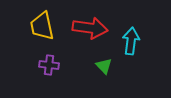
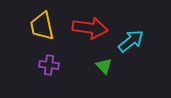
cyan arrow: rotated 44 degrees clockwise
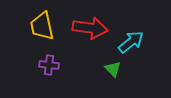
cyan arrow: moved 1 px down
green triangle: moved 9 px right, 3 px down
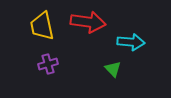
red arrow: moved 2 px left, 6 px up
cyan arrow: rotated 44 degrees clockwise
purple cross: moved 1 px left, 1 px up; rotated 24 degrees counterclockwise
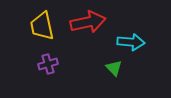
red arrow: rotated 20 degrees counterclockwise
green triangle: moved 1 px right, 1 px up
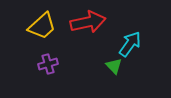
yellow trapezoid: rotated 120 degrees counterclockwise
cyan arrow: moved 1 px left, 2 px down; rotated 60 degrees counterclockwise
green triangle: moved 2 px up
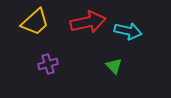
yellow trapezoid: moved 7 px left, 4 px up
cyan arrow: moved 2 px left, 13 px up; rotated 68 degrees clockwise
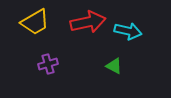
yellow trapezoid: rotated 12 degrees clockwise
green triangle: rotated 18 degrees counterclockwise
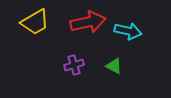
purple cross: moved 26 px right, 1 px down
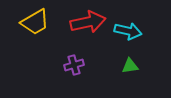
green triangle: moved 16 px right; rotated 36 degrees counterclockwise
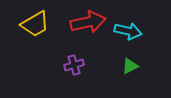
yellow trapezoid: moved 2 px down
green triangle: rotated 18 degrees counterclockwise
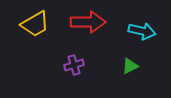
red arrow: rotated 12 degrees clockwise
cyan arrow: moved 14 px right
